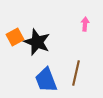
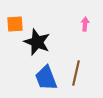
orange square: moved 13 px up; rotated 24 degrees clockwise
blue trapezoid: moved 2 px up
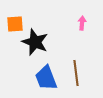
pink arrow: moved 3 px left, 1 px up
black star: moved 2 px left
brown line: rotated 20 degrees counterclockwise
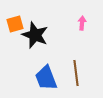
orange square: rotated 12 degrees counterclockwise
black star: moved 7 px up
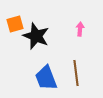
pink arrow: moved 2 px left, 6 px down
black star: moved 1 px right, 1 px down
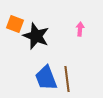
orange square: rotated 36 degrees clockwise
brown line: moved 9 px left, 6 px down
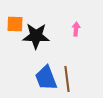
orange square: rotated 18 degrees counterclockwise
pink arrow: moved 4 px left
black star: rotated 20 degrees counterclockwise
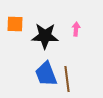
black star: moved 9 px right
blue trapezoid: moved 4 px up
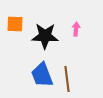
blue trapezoid: moved 4 px left, 1 px down
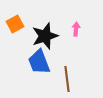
orange square: rotated 30 degrees counterclockwise
black star: rotated 20 degrees counterclockwise
blue trapezoid: moved 3 px left, 13 px up
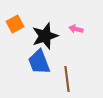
pink arrow: rotated 80 degrees counterclockwise
